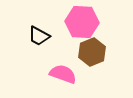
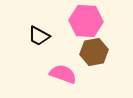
pink hexagon: moved 4 px right, 1 px up
brown hexagon: moved 2 px right; rotated 12 degrees clockwise
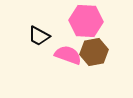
pink semicircle: moved 5 px right, 19 px up
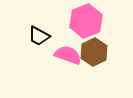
pink hexagon: rotated 24 degrees counterclockwise
brown hexagon: rotated 16 degrees counterclockwise
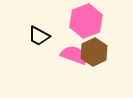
pink semicircle: moved 6 px right
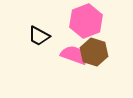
brown hexagon: rotated 16 degrees counterclockwise
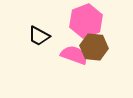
brown hexagon: moved 5 px up; rotated 12 degrees counterclockwise
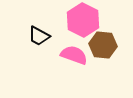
pink hexagon: moved 3 px left, 1 px up; rotated 12 degrees counterclockwise
brown hexagon: moved 9 px right, 2 px up
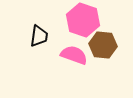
pink hexagon: rotated 8 degrees counterclockwise
black trapezoid: rotated 110 degrees counterclockwise
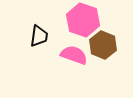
brown hexagon: rotated 16 degrees clockwise
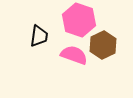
pink hexagon: moved 4 px left
brown hexagon: rotated 12 degrees clockwise
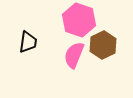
black trapezoid: moved 11 px left, 6 px down
pink semicircle: rotated 88 degrees counterclockwise
